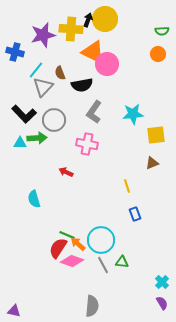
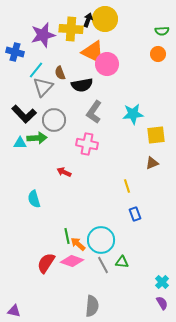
red arrow: moved 2 px left
green line: moved 1 px down; rotated 56 degrees clockwise
red semicircle: moved 12 px left, 15 px down
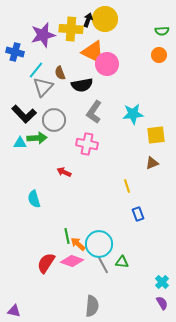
orange circle: moved 1 px right, 1 px down
blue rectangle: moved 3 px right
cyan circle: moved 2 px left, 4 px down
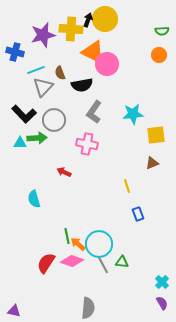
cyan line: rotated 30 degrees clockwise
gray semicircle: moved 4 px left, 2 px down
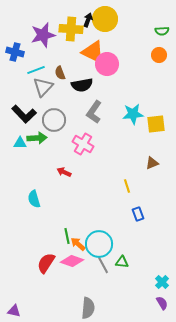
yellow square: moved 11 px up
pink cross: moved 4 px left; rotated 20 degrees clockwise
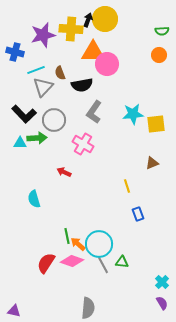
orange triangle: rotated 25 degrees counterclockwise
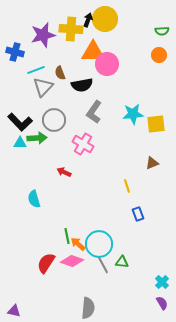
black L-shape: moved 4 px left, 8 px down
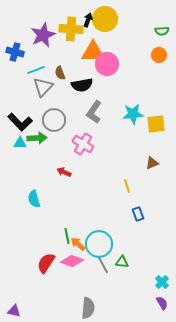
purple star: rotated 10 degrees counterclockwise
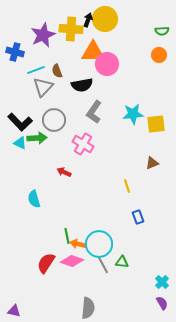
brown semicircle: moved 3 px left, 2 px up
cyan triangle: rotated 24 degrees clockwise
blue rectangle: moved 3 px down
orange arrow: rotated 28 degrees counterclockwise
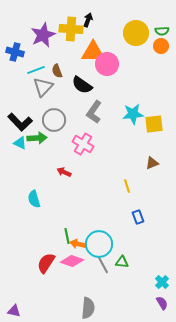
yellow circle: moved 31 px right, 14 px down
orange circle: moved 2 px right, 9 px up
black semicircle: rotated 45 degrees clockwise
yellow square: moved 2 px left
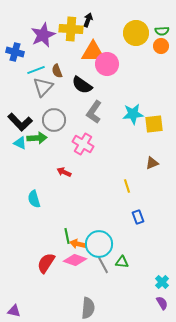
pink diamond: moved 3 px right, 1 px up
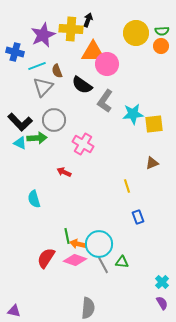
cyan line: moved 1 px right, 4 px up
gray L-shape: moved 11 px right, 11 px up
red semicircle: moved 5 px up
